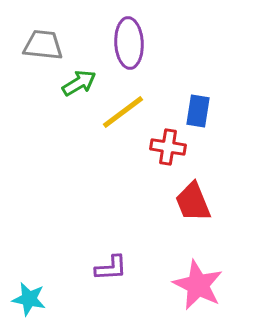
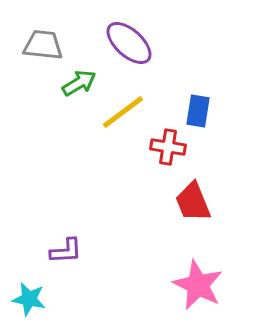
purple ellipse: rotated 45 degrees counterclockwise
purple L-shape: moved 45 px left, 17 px up
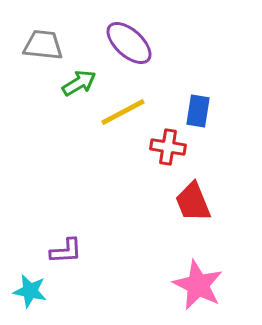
yellow line: rotated 9 degrees clockwise
cyan star: moved 1 px right, 8 px up
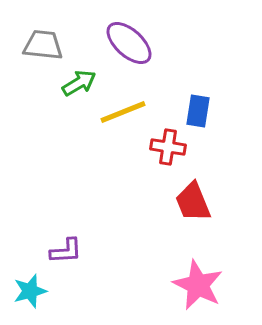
yellow line: rotated 6 degrees clockwise
cyan star: rotated 28 degrees counterclockwise
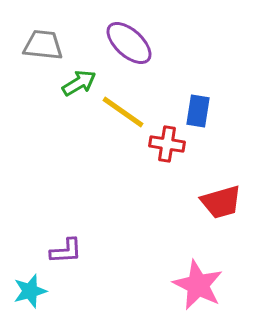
yellow line: rotated 57 degrees clockwise
red cross: moved 1 px left, 3 px up
red trapezoid: moved 28 px right; rotated 84 degrees counterclockwise
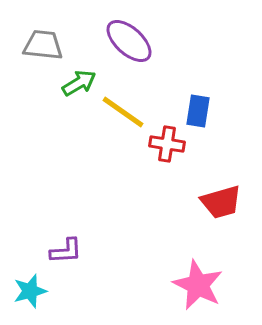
purple ellipse: moved 2 px up
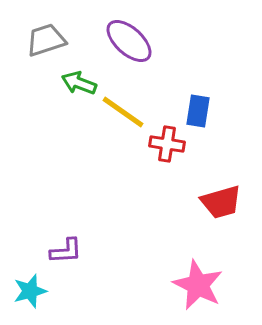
gray trapezoid: moved 3 px right, 5 px up; rotated 24 degrees counterclockwise
green arrow: rotated 128 degrees counterclockwise
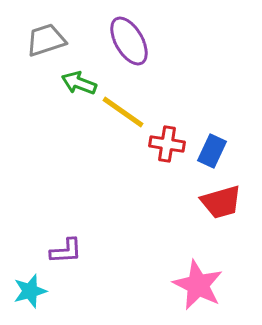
purple ellipse: rotated 18 degrees clockwise
blue rectangle: moved 14 px right, 40 px down; rotated 16 degrees clockwise
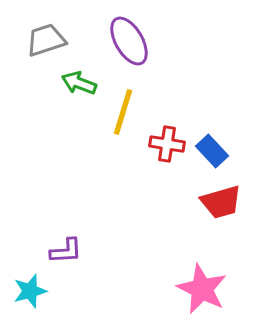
yellow line: rotated 72 degrees clockwise
blue rectangle: rotated 68 degrees counterclockwise
pink star: moved 4 px right, 4 px down
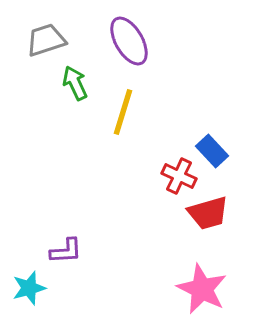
green arrow: moved 4 px left; rotated 44 degrees clockwise
red cross: moved 12 px right, 32 px down; rotated 16 degrees clockwise
red trapezoid: moved 13 px left, 11 px down
cyan star: moved 1 px left, 3 px up
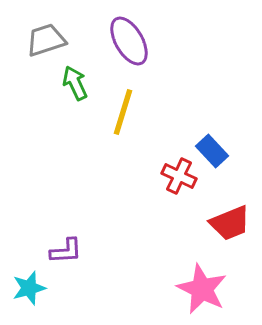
red trapezoid: moved 22 px right, 10 px down; rotated 6 degrees counterclockwise
